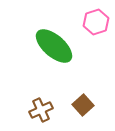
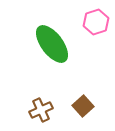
green ellipse: moved 2 px left, 2 px up; rotated 12 degrees clockwise
brown square: moved 1 px down
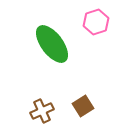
brown square: rotated 10 degrees clockwise
brown cross: moved 1 px right, 1 px down
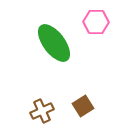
pink hexagon: rotated 20 degrees clockwise
green ellipse: moved 2 px right, 1 px up
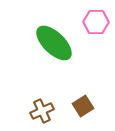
green ellipse: rotated 9 degrees counterclockwise
